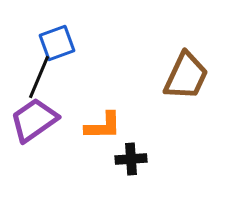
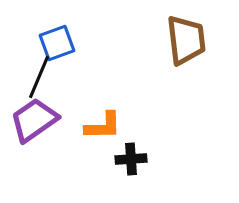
brown trapezoid: moved 36 px up; rotated 32 degrees counterclockwise
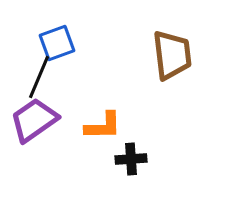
brown trapezoid: moved 14 px left, 15 px down
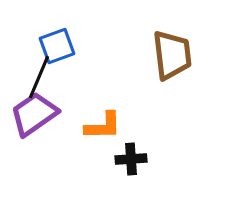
blue square: moved 3 px down
purple trapezoid: moved 6 px up
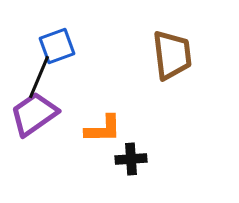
orange L-shape: moved 3 px down
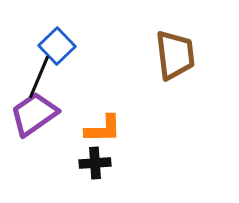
blue square: rotated 24 degrees counterclockwise
brown trapezoid: moved 3 px right
black cross: moved 36 px left, 4 px down
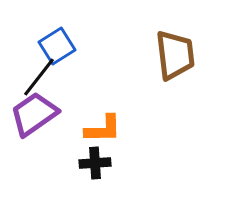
blue square: rotated 12 degrees clockwise
black line: rotated 15 degrees clockwise
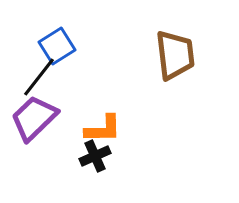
purple trapezoid: moved 4 px down; rotated 9 degrees counterclockwise
black cross: moved 7 px up; rotated 20 degrees counterclockwise
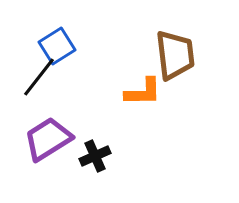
purple trapezoid: moved 14 px right, 21 px down; rotated 12 degrees clockwise
orange L-shape: moved 40 px right, 37 px up
